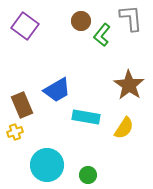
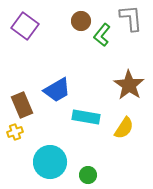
cyan circle: moved 3 px right, 3 px up
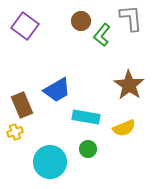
yellow semicircle: rotated 35 degrees clockwise
green circle: moved 26 px up
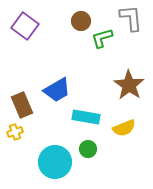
green L-shape: moved 3 px down; rotated 35 degrees clockwise
cyan circle: moved 5 px right
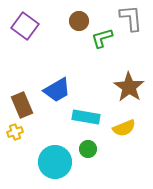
brown circle: moved 2 px left
brown star: moved 2 px down
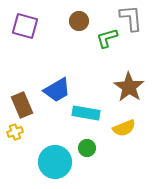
purple square: rotated 20 degrees counterclockwise
green L-shape: moved 5 px right
cyan rectangle: moved 4 px up
green circle: moved 1 px left, 1 px up
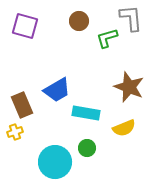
brown star: rotated 12 degrees counterclockwise
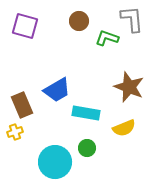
gray L-shape: moved 1 px right, 1 px down
green L-shape: rotated 35 degrees clockwise
